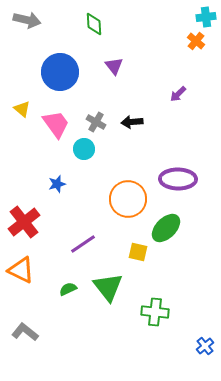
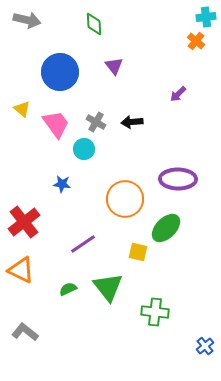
blue star: moved 5 px right; rotated 24 degrees clockwise
orange circle: moved 3 px left
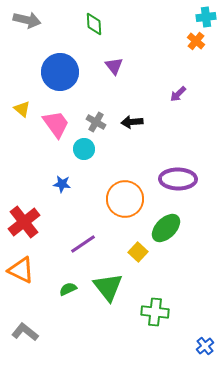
yellow square: rotated 30 degrees clockwise
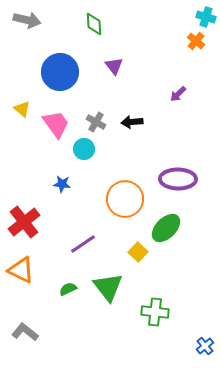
cyan cross: rotated 24 degrees clockwise
